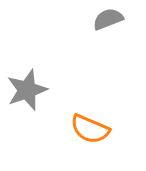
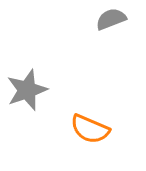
gray semicircle: moved 3 px right
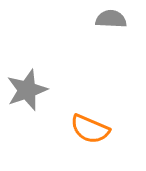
gray semicircle: rotated 24 degrees clockwise
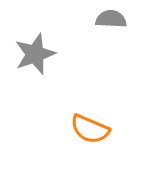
gray star: moved 8 px right, 36 px up
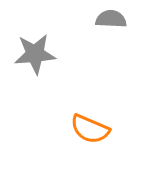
gray star: rotated 15 degrees clockwise
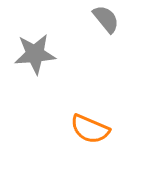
gray semicircle: moved 5 px left; rotated 48 degrees clockwise
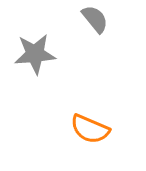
gray semicircle: moved 11 px left
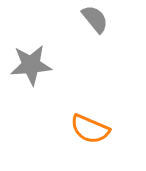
gray star: moved 4 px left, 11 px down
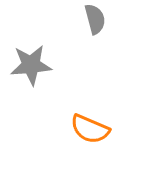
gray semicircle: rotated 24 degrees clockwise
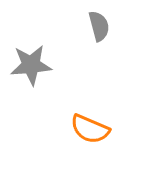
gray semicircle: moved 4 px right, 7 px down
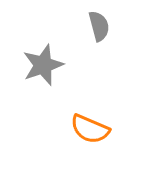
gray star: moved 12 px right; rotated 15 degrees counterclockwise
